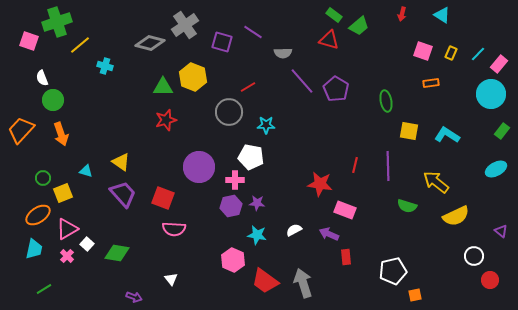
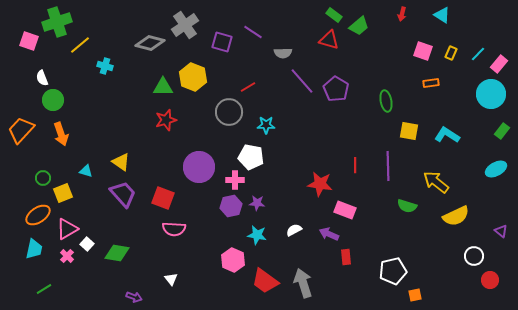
red line at (355, 165): rotated 14 degrees counterclockwise
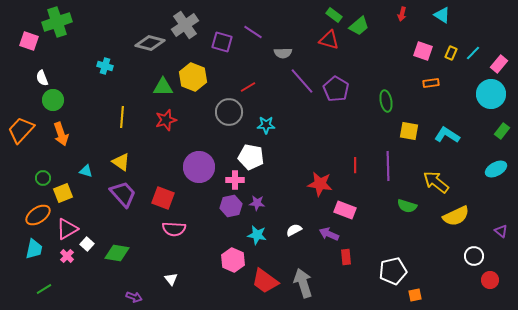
yellow line at (80, 45): moved 42 px right, 72 px down; rotated 45 degrees counterclockwise
cyan line at (478, 54): moved 5 px left, 1 px up
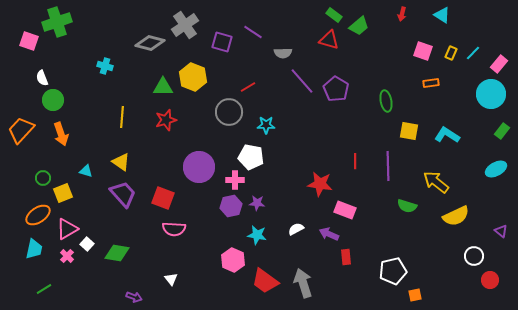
red line at (355, 165): moved 4 px up
white semicircle at (294, 230): moved 2 px right, 1 px up
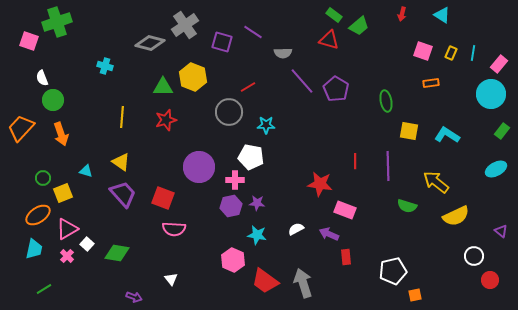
cyan line at (473, 53): rotated 35 degrees counterclockwise
orange trapezoid at (21, 130): moved 2 px up
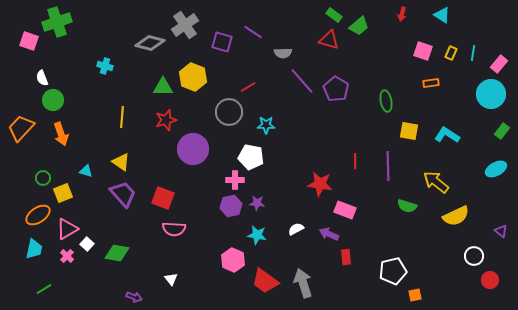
purple circle at (199, 167): moved 6 px left, 18 px up
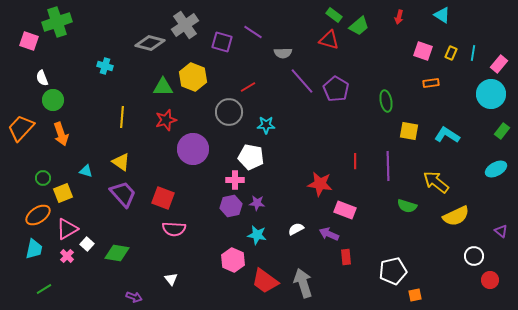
red arrow at (402, 14): moved 3 px left, 3 px down
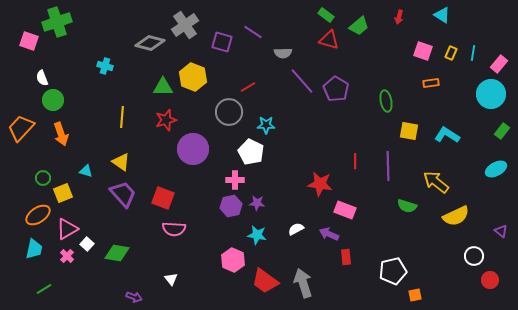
green rectangle at (334, 15): moved 8 px left
white pentagon at (251, 157): moved 5 px up; rotated 15 degrees clockwise
